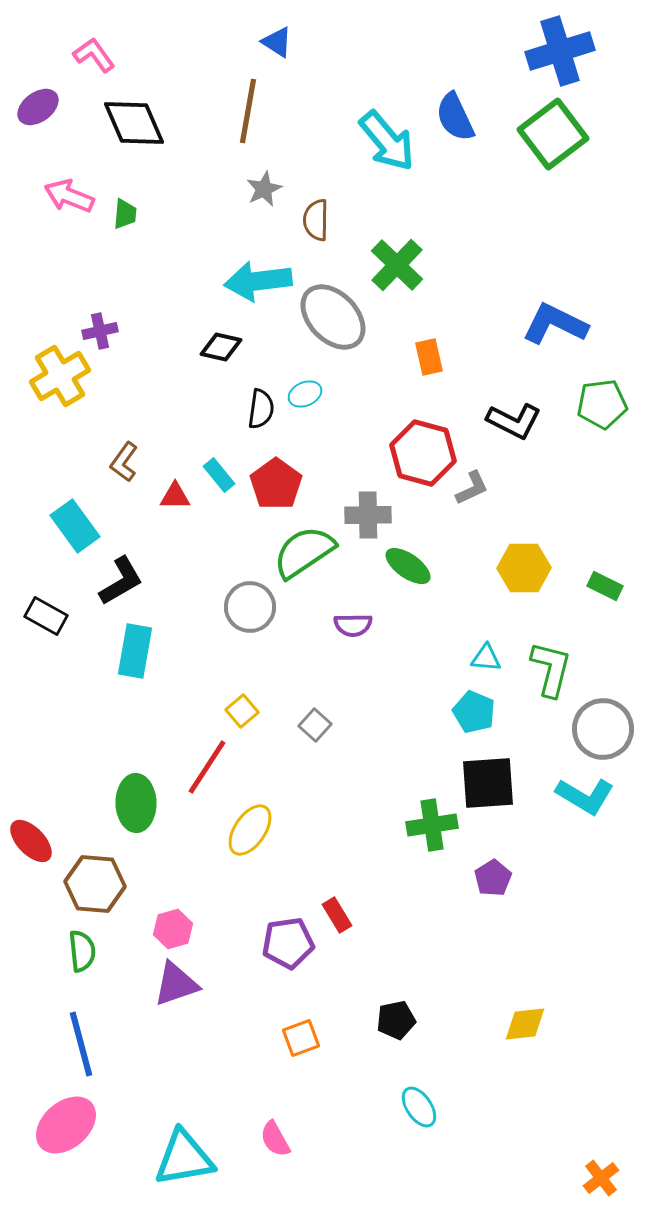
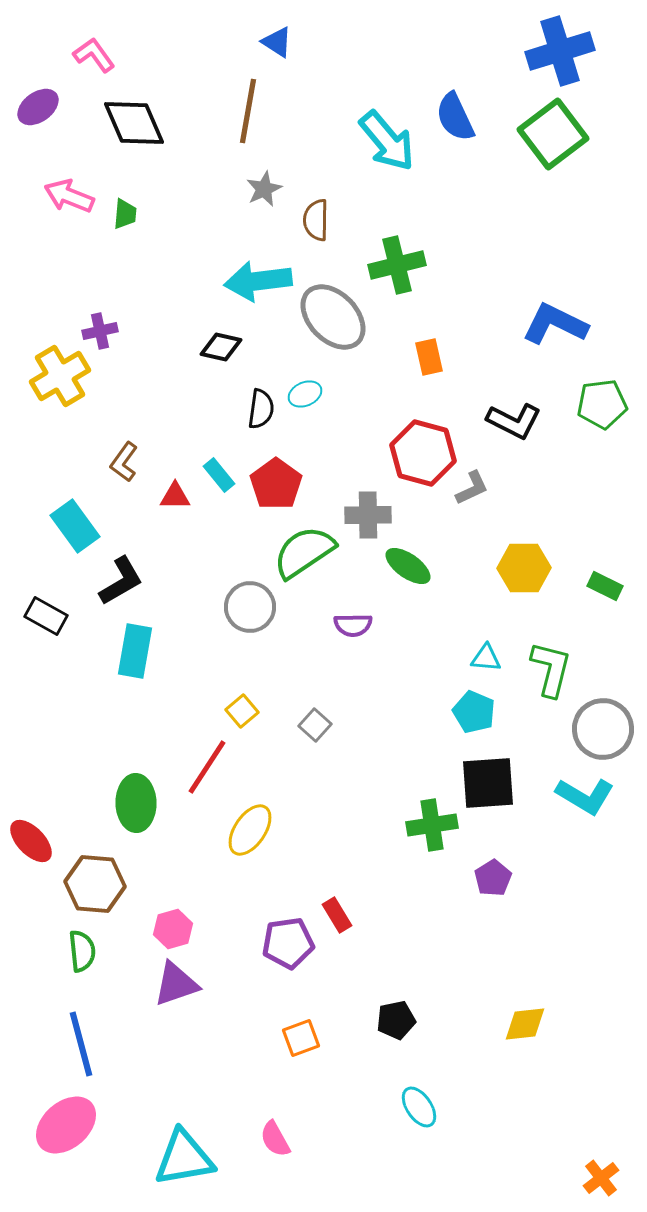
green cross at (397, 265): rotated 32 degrees clockwise
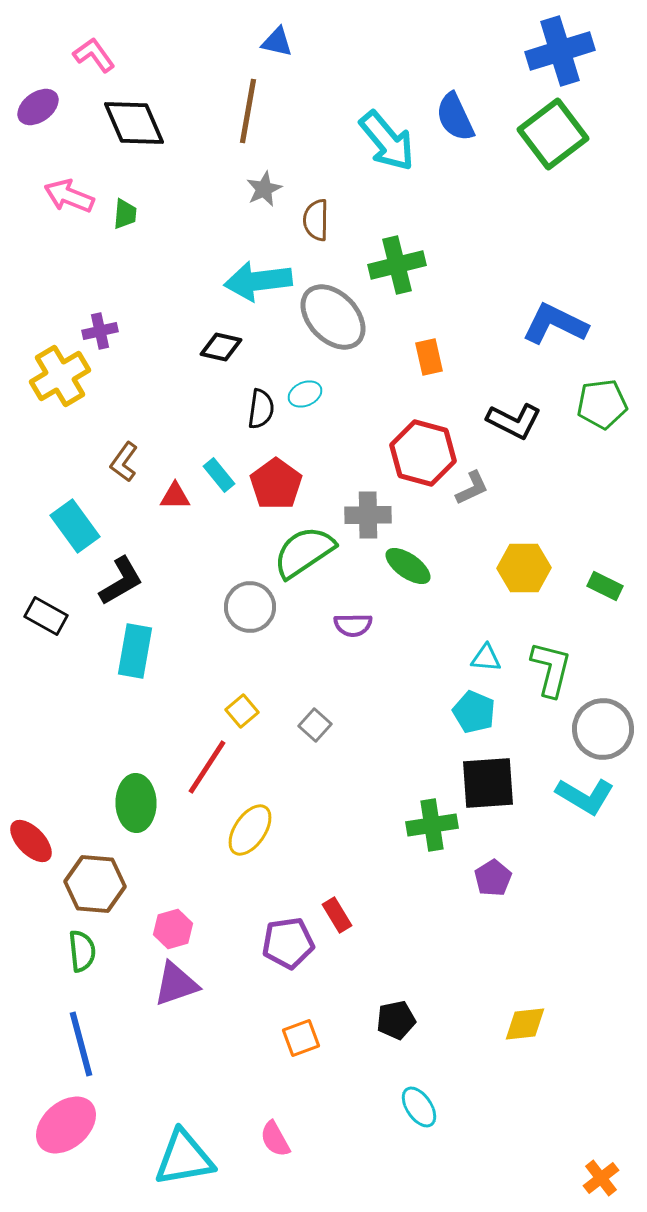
blue triangle at (277, 42): rotated 20 degrees counterclockwise
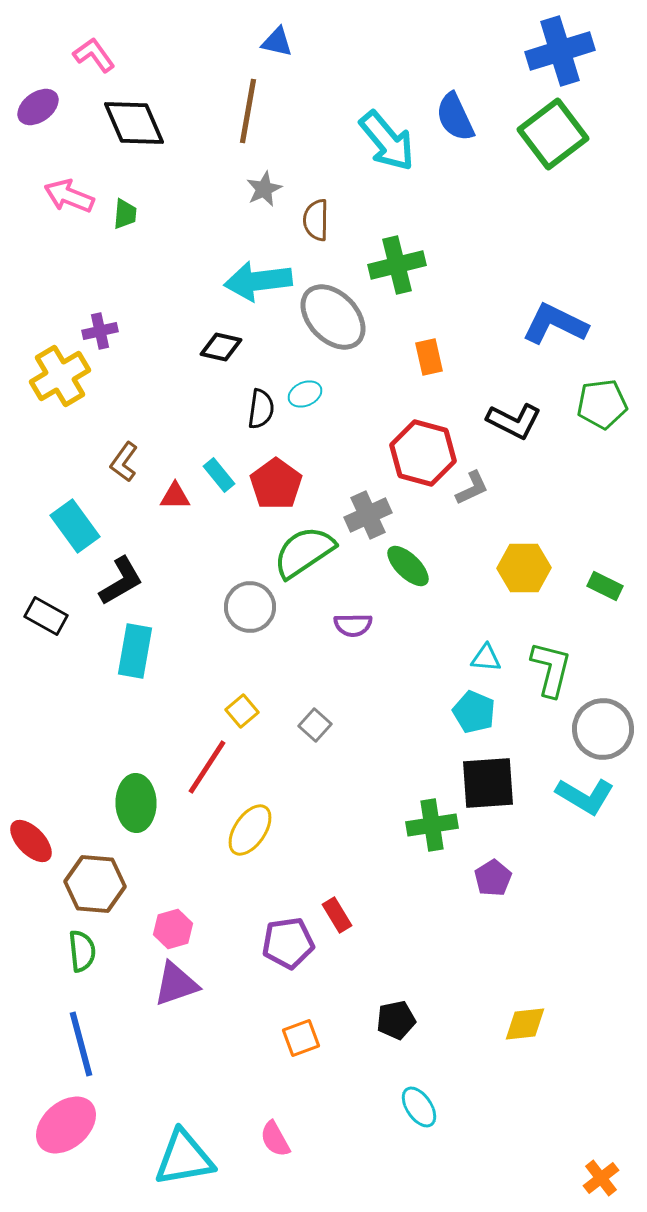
gray cross at (368, 515): rotated 24 degrees counterclockwise
green ellipse at (408, 566): rotated 9 degrees clockwise
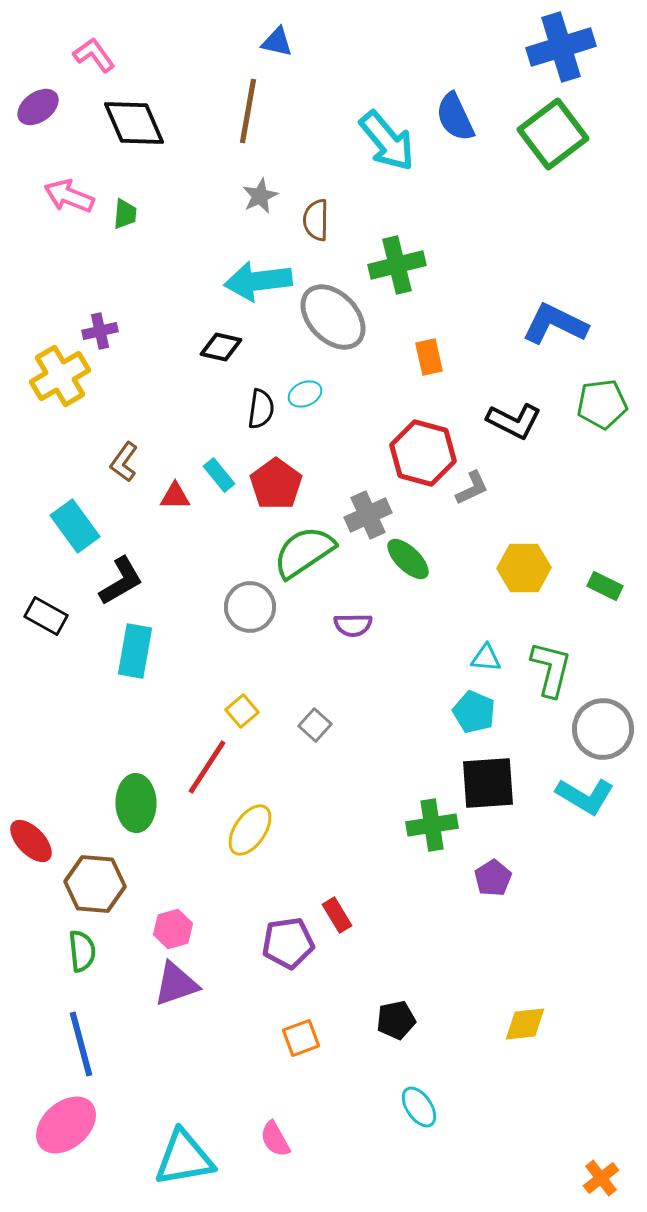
blue cross at (560, 51): moved 1 px right, 4 px up
gray star at (264, 189): moved 4 px left, 7 px down
green ellipse at (408, 566): moved 7 px up
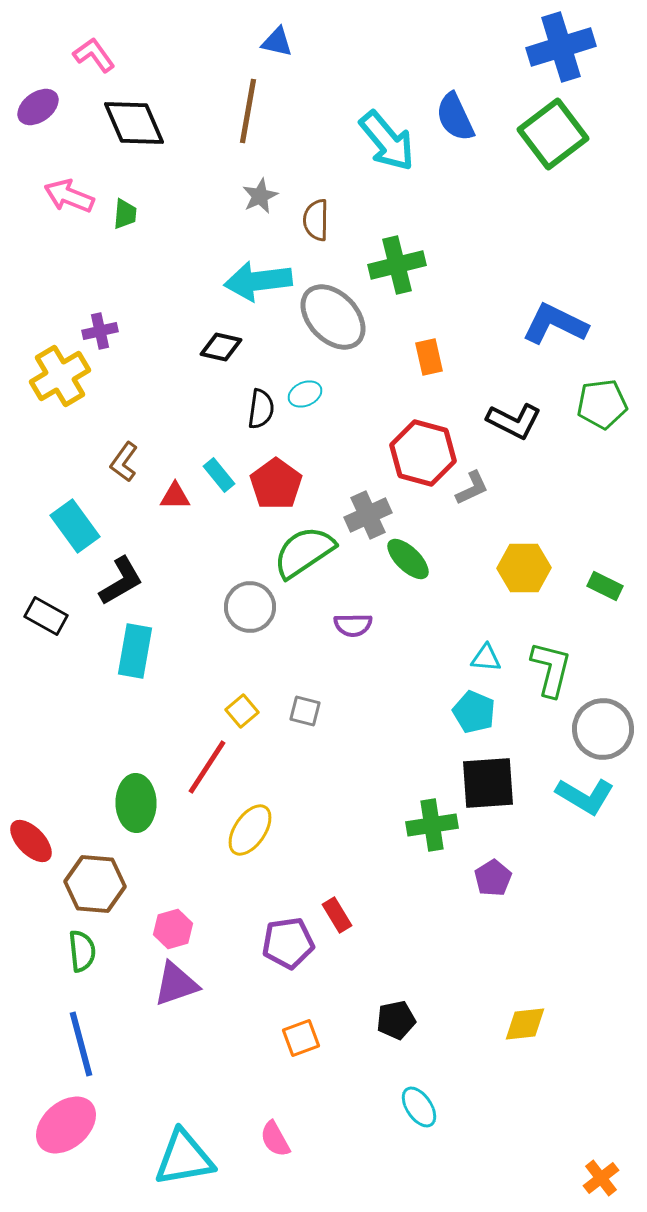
gray square at (315, 725): moved 10 px left, 14 px up; rotated 28 degrees counterclockwise
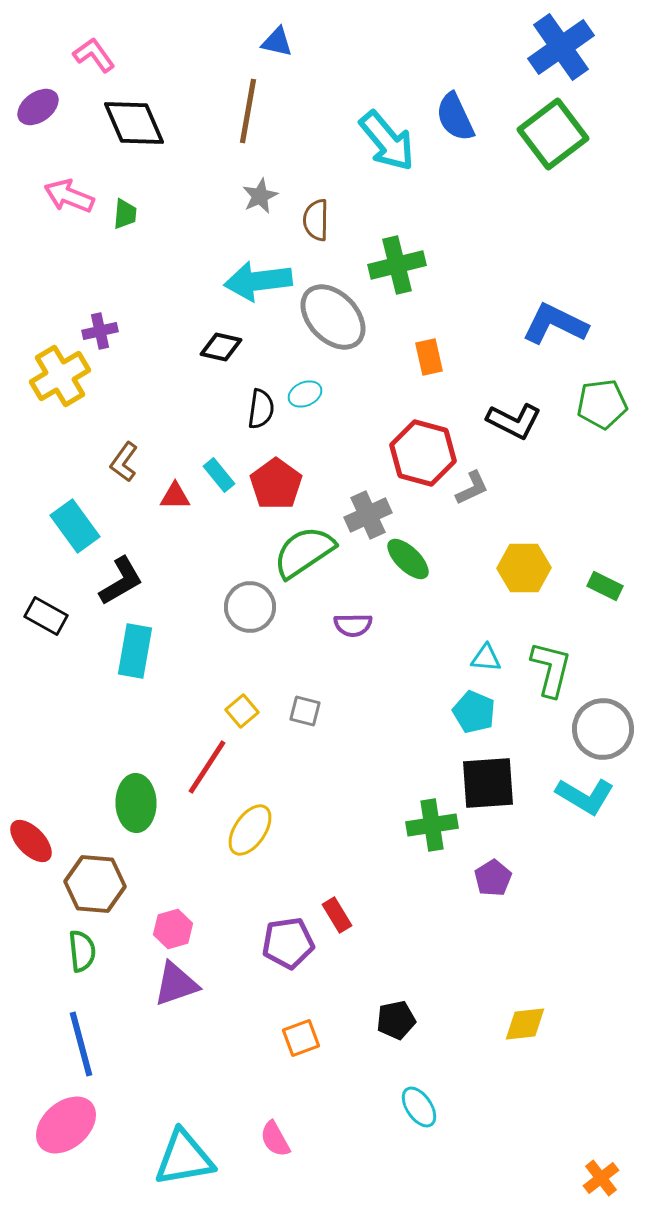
blue cross at (561, 47): rotated 18 degrees counterclockwise
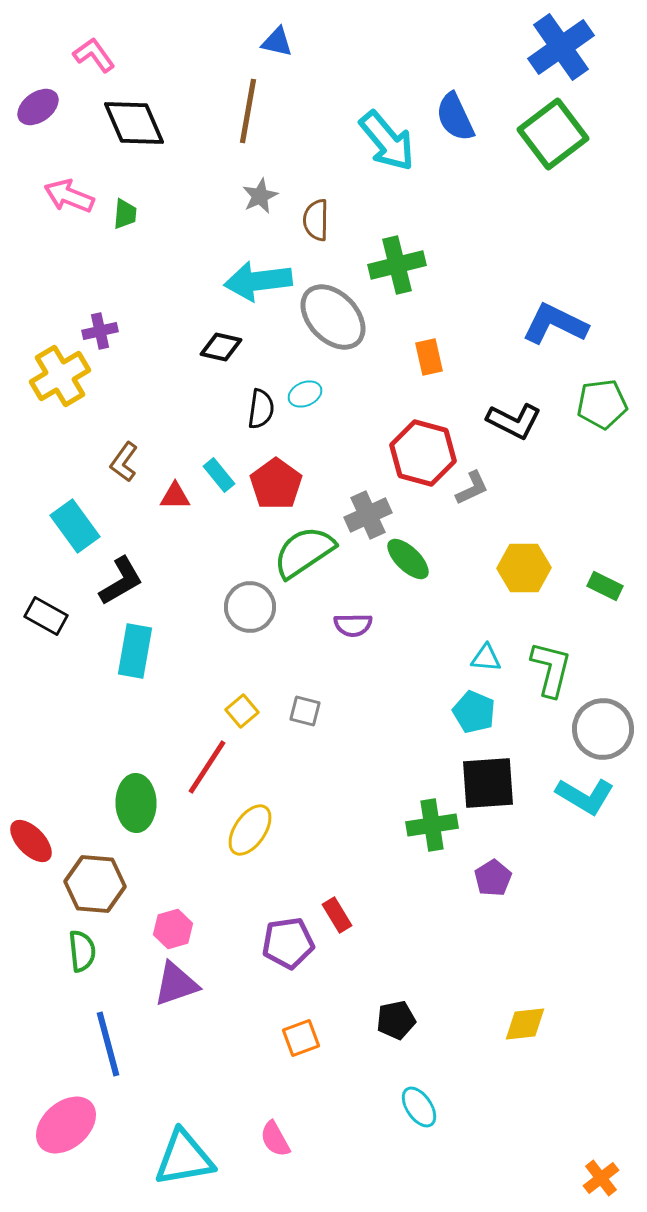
blue line at (81, 1044): moved 27 px right
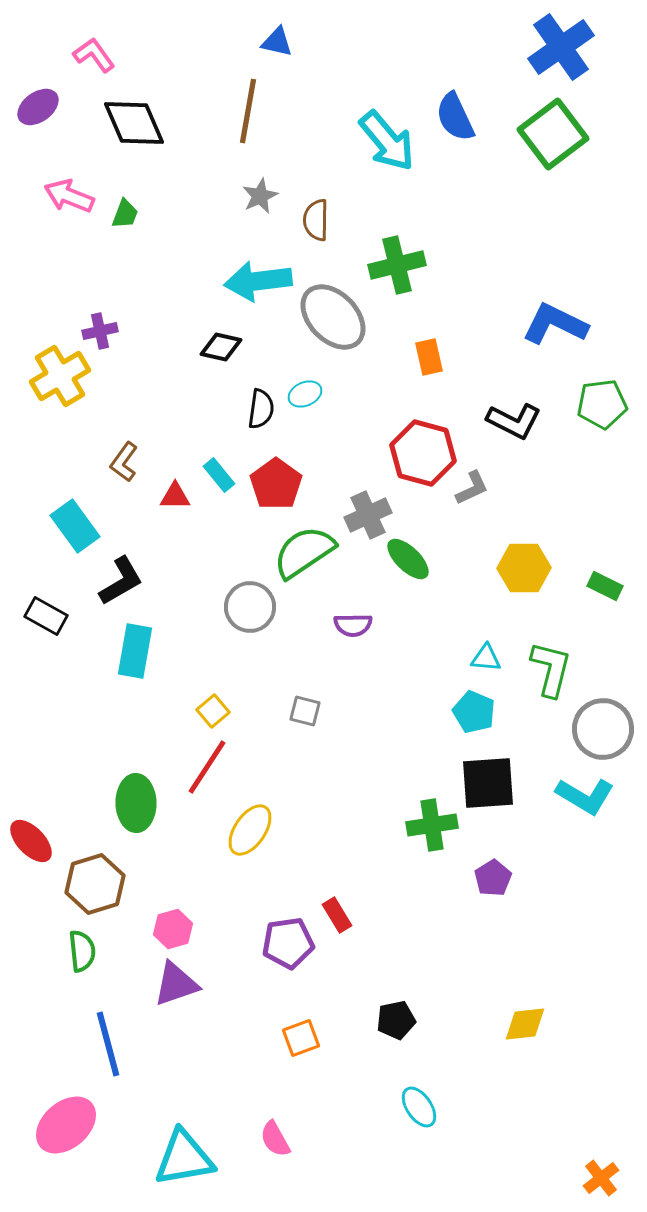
green trapezoid at (125, 214): rotated 16 degrees clockwise
yellow square at (242, 711): moved 29 px left
brown hexagon at (95, 884): rotated 22 degrees counterclockwise
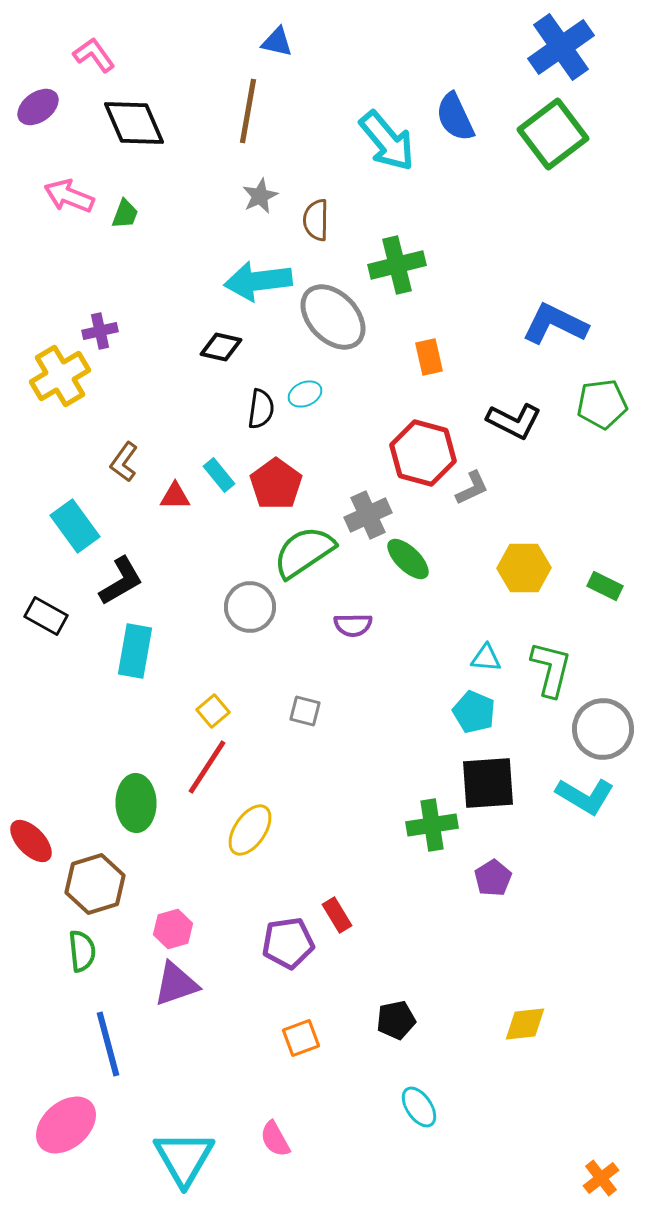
cyan triangle at (184, 1158): rotated 50 degrees counterclockwise
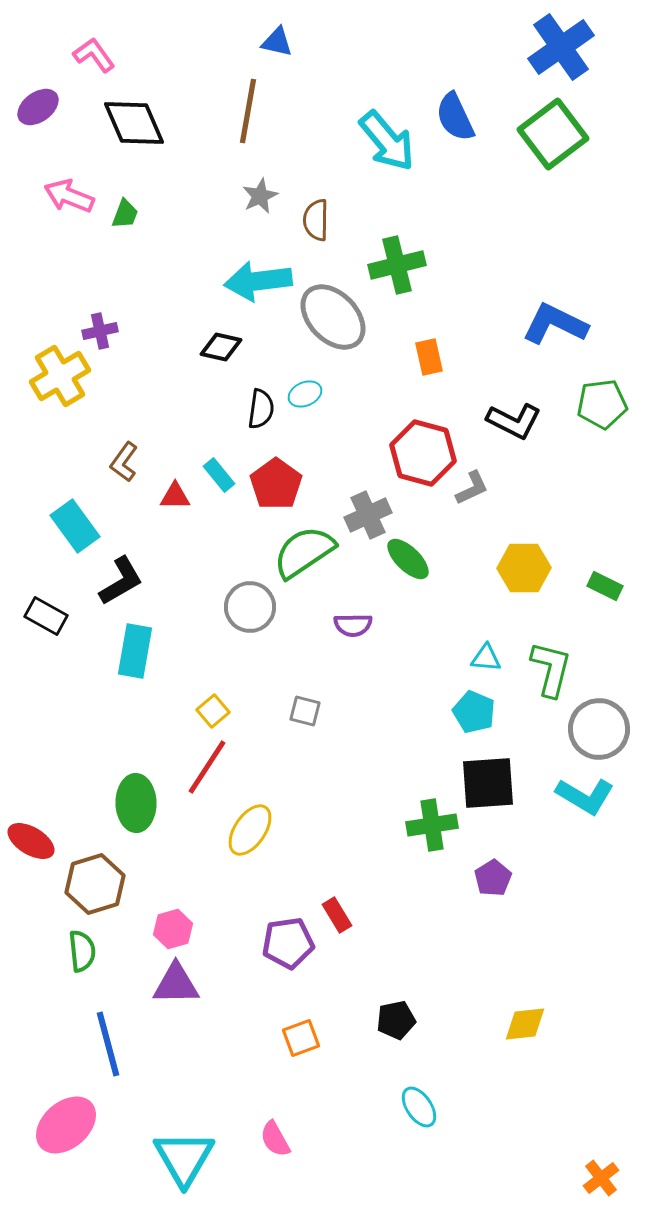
gray circle at (603, 729): moved 4 px left
red ellipse at (31, 841): rotated 15 degrees counterclockwise
purple triangle at (176, 984): rotated 18 degrees clockwise
